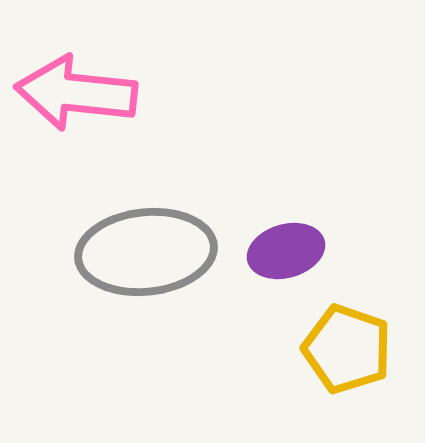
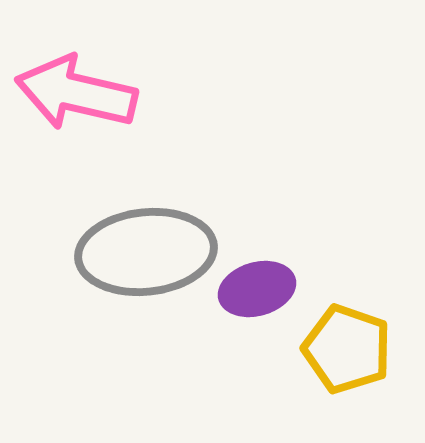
pink arrow: rotated 7 degrees clockwise
purple ellipse: moved 29 px left, 38 px down
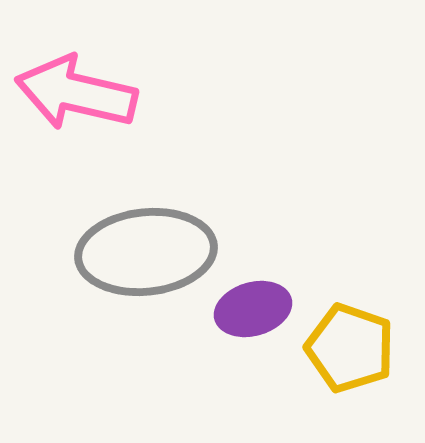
purple ellipse: moved 4 px left, 20 px down
yellow pentagon: moved 3 px right, 1 px up
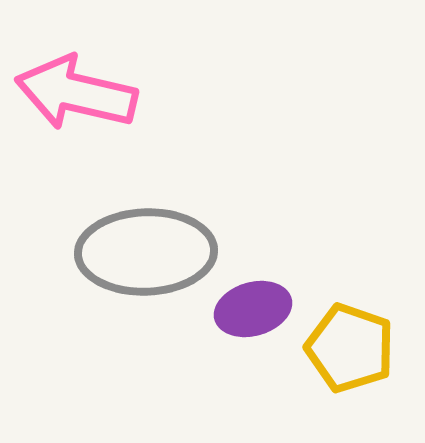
gray ellipse: rotated 4 degrees clockwise
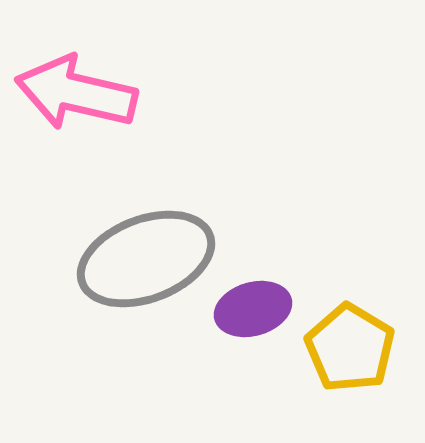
gray ellipse: moved 7 px down; rotated 19 degrees counterclockwise
yellow pentagon: rotated 12 degrees clockwise
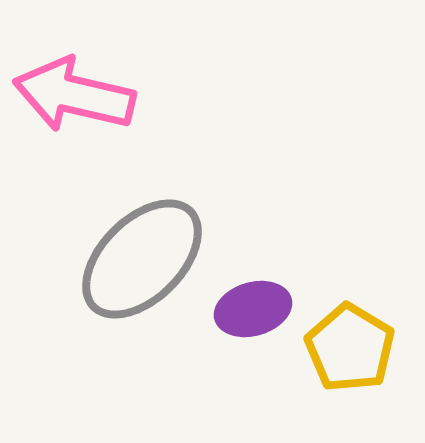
pink arrow: moved 2 px left, 2 px down
gray ellipse: moved 4 px left; rotated 24 degrees counterclockwise
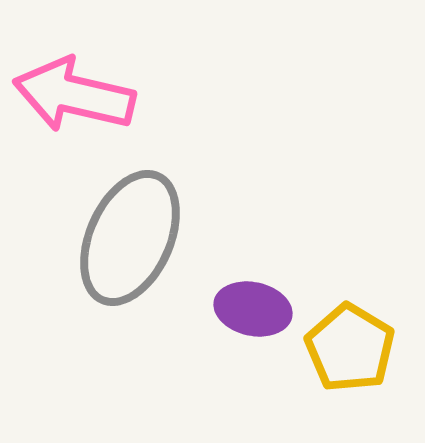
gray ellipse: moved 12 px left, 21 px up; rotated 21 degrees counterclockwise
purple ellipse: rotated 28 degrees clockwise
